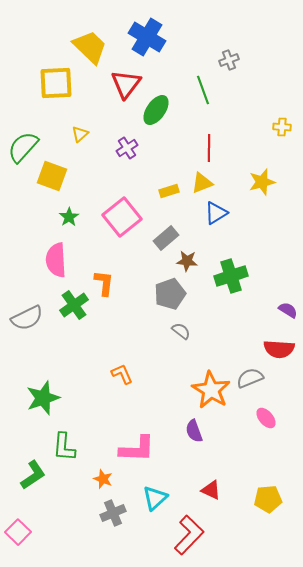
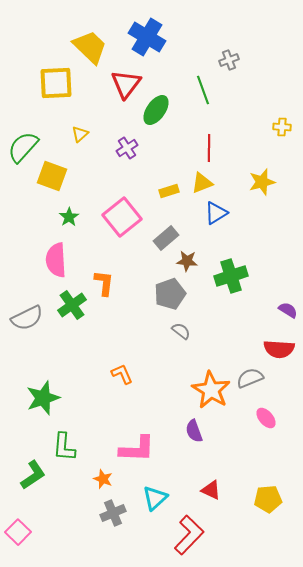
green cross at (74, 305): moved 2 px left
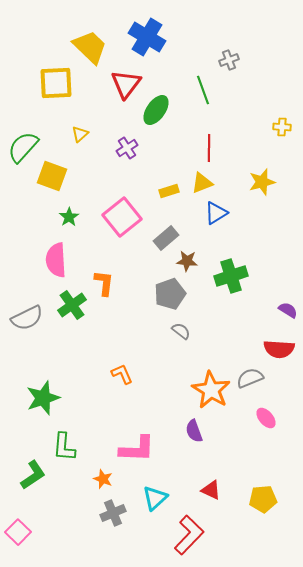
yellow pentagon at (268, 499): moved 5 px left
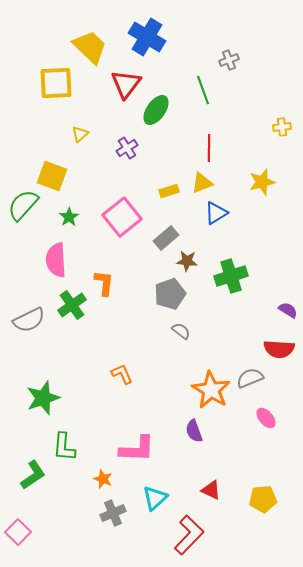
yellow cross at (282, 127): rotated 12 degrees counterclockwise
green semicircle at (23, 147): moved 58 px down
gray semicircle at (27, 318): moved 2 px right, 2 px down
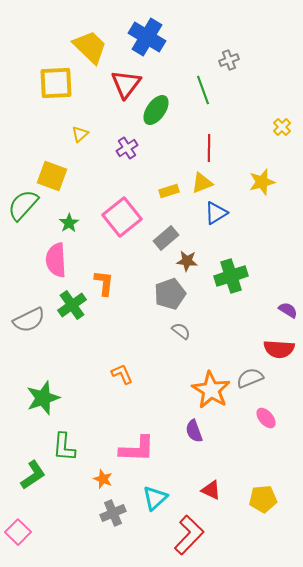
yellow cross at (282, 127): rotated 36 degrees counterclockwise
green star at (69, 217): moved 6 px down
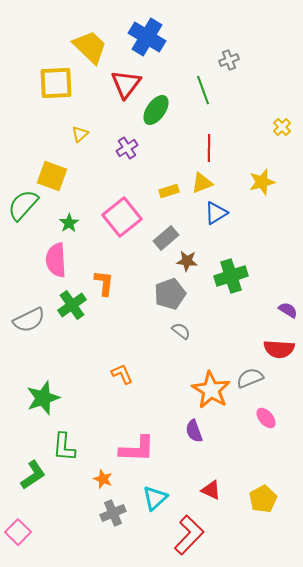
yellow pentagon at (263, 499): rotated 24 degrees counterclockwise
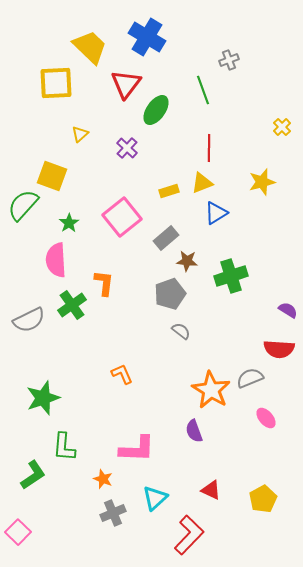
purple cross at (127, 148): rotated 15 degrees counterclockwise
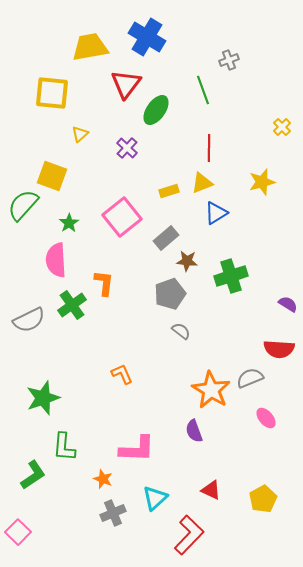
yellow trapezoid at (90, 47): rotated 54 degrees counterclockwise
yellow square at (56, 83): moved 4 px left, 10 px down; rotated 9 degrees clockwise
purple semicircle at (288, 310): moved 6 px up
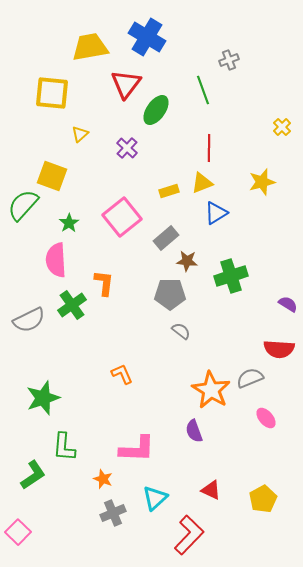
gray pentagon at (170, 294): rotated 20 degrees clockwise
